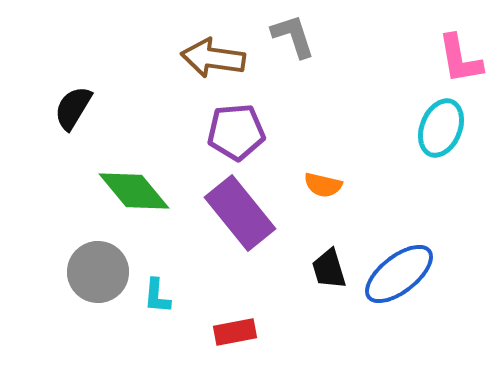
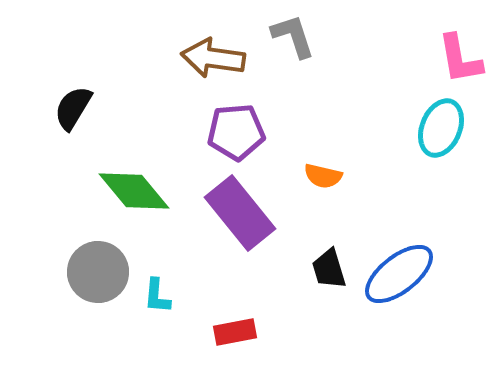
orange semicircle: moved 9 px up
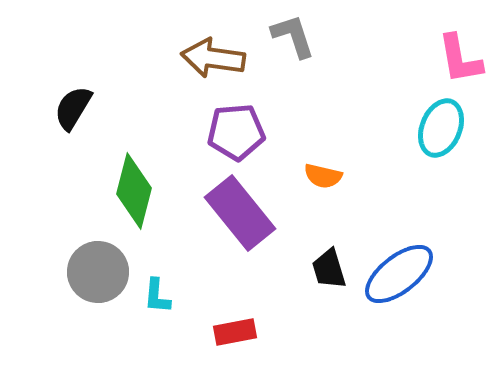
green diamond: rotated 54 degrees clockwise
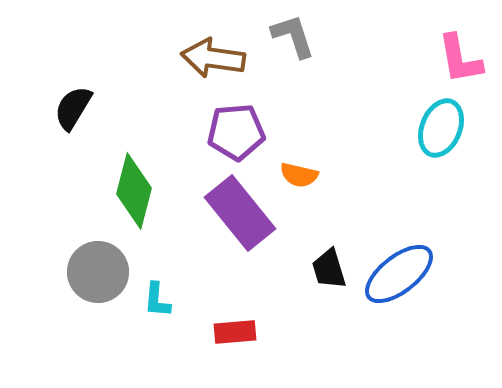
orange semicircle: moved 24 px left, 1 px up
cyan L-shape: moved 4 px down
red rectangle: rotated 6 degrees clockwise
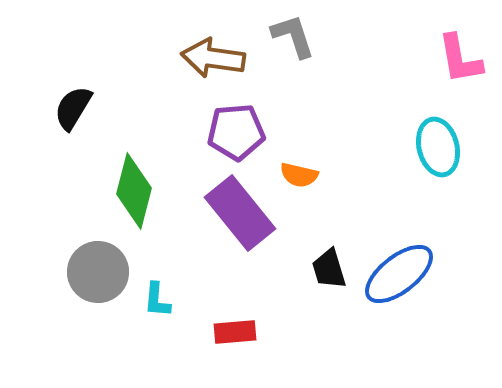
cyan ellipse: moved 3 px left, 19 px down; rotated 36 degrees counterclockwise
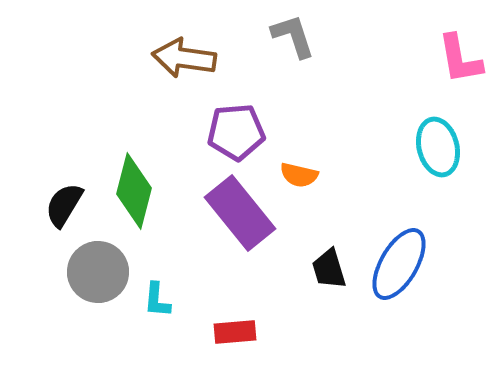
brown arrow: moved 29 px left
black semicircle: moved 9 px left, 97 px down
blue ellipse: moved 10 px up; rotated 22 degrees counterclockwise
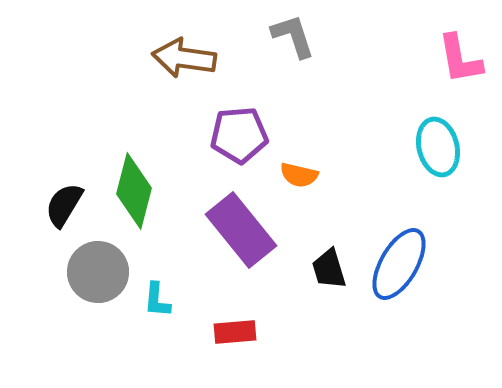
purple pentagon: moved 3 px right, 3 px down
purple rectangle: moved 1 px right, 17 px down
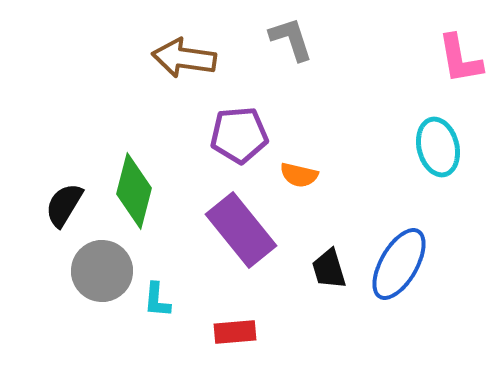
gray L-shape: moved 2 px left, 3 px down
gray circle: moved 4 px right, 1 px up
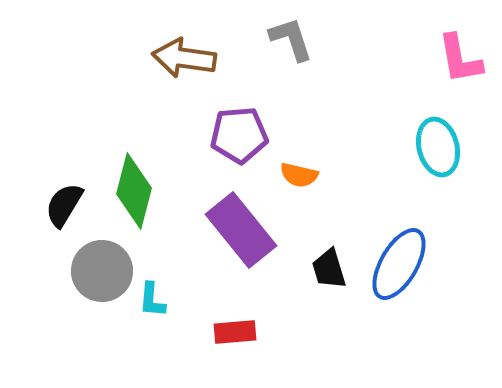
cyan L-shape: moved 5 px left
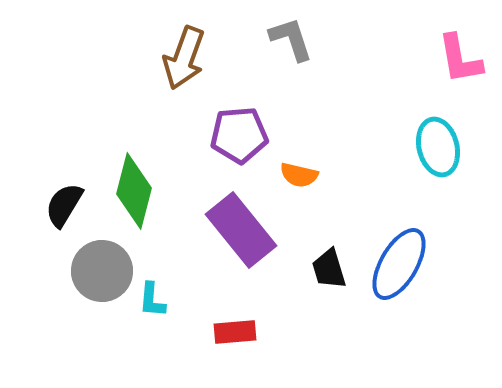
brown arrow: rotated 78 degrees counterclockwise
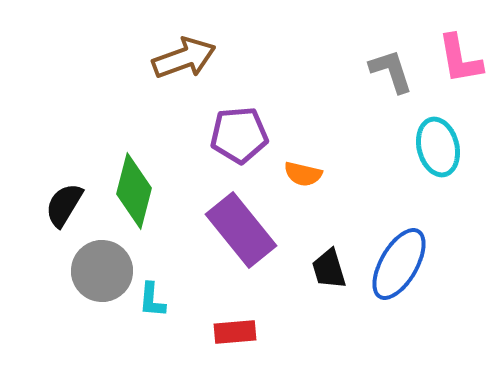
gray L-shape: moved 100 px right, 32 px down
brown arrow: rotated 130 degrees counterclockwise
orange semicircle: moved 4 px right, 1 px up
